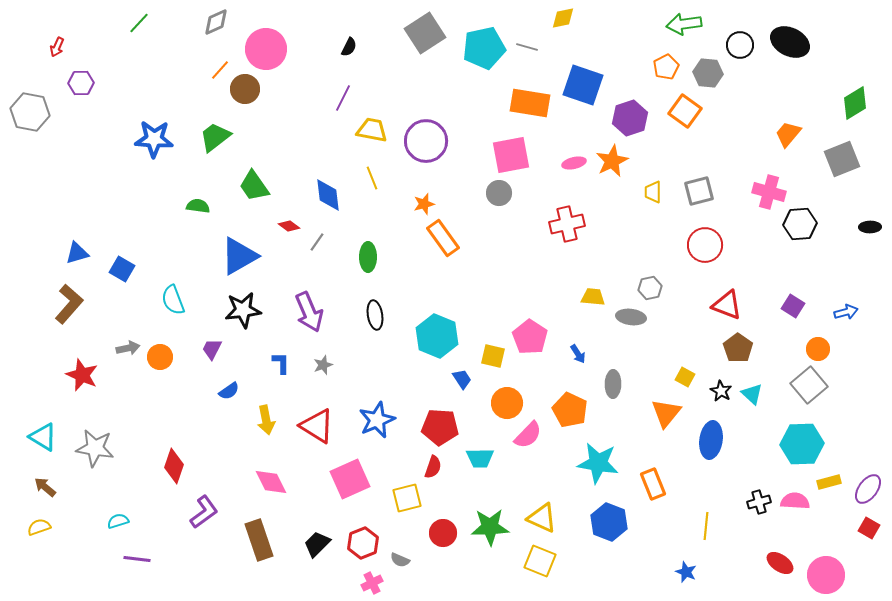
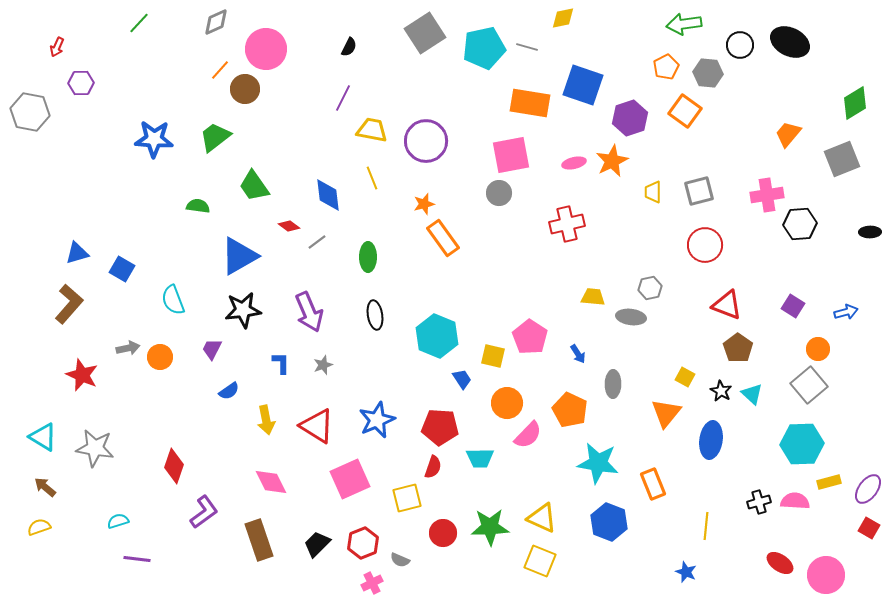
pink cross at (769, 192): moved 2 px left, 3 px down; rotated 24 degrees counterclockwise
black ellipse at (870, 227): moved 5 px down
gray line at (317, 242): rotated 18 degrees clockwise
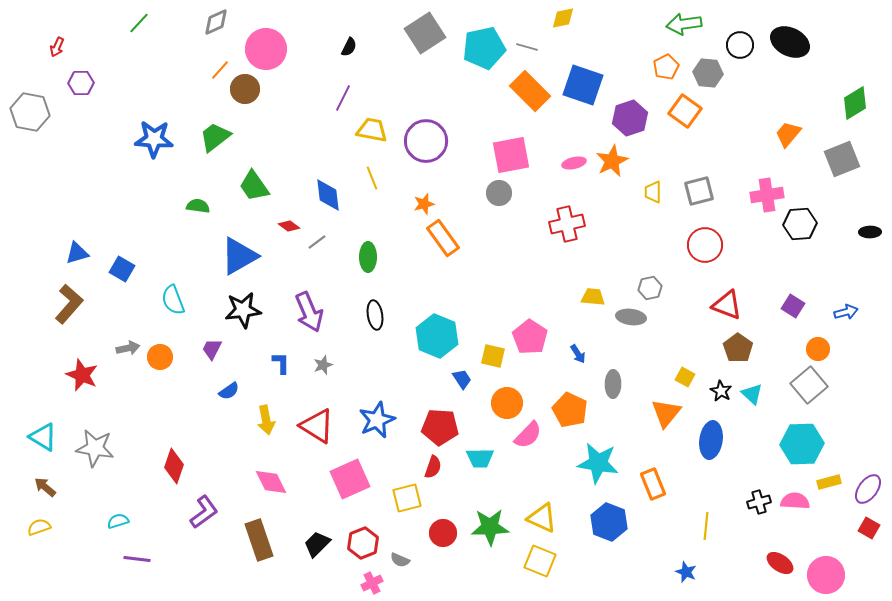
orange rectangle at (530, 103): moved 12 px up; rotated 36 degrees clockwise
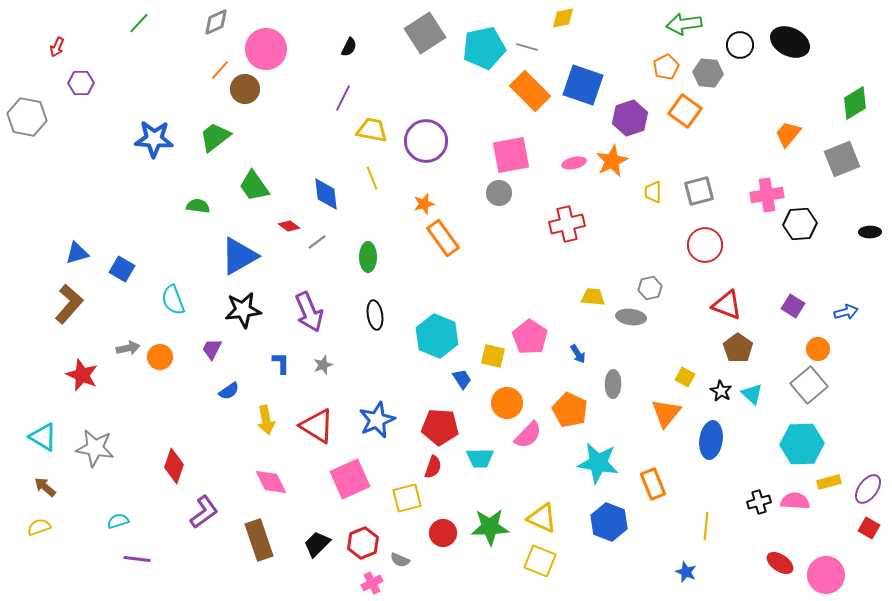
gray hexagon at (30, 112): moved 3 px left, 5 px down
blue diamond at (328, 195): moved 2 px left, 1 px up
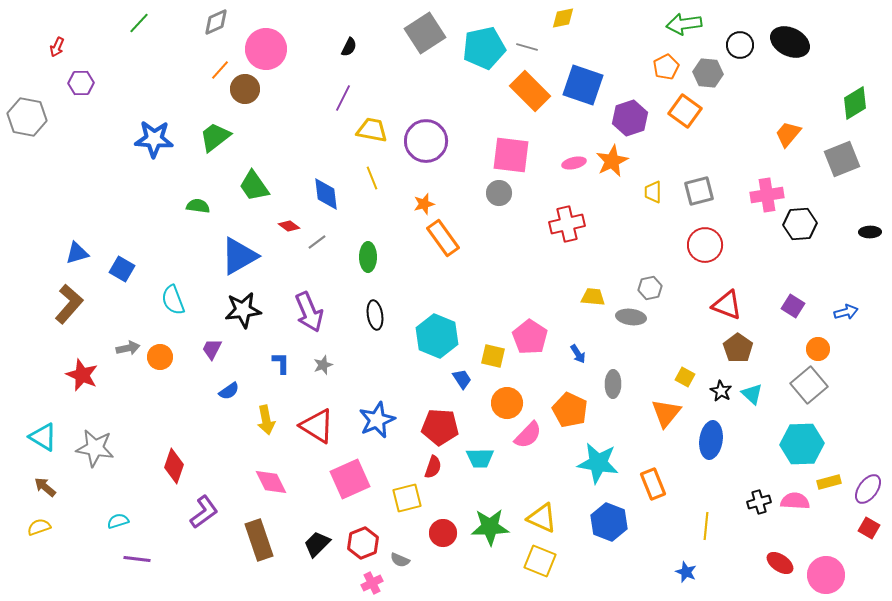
pink square at (511, 155): rotated 18 degrees clockwise
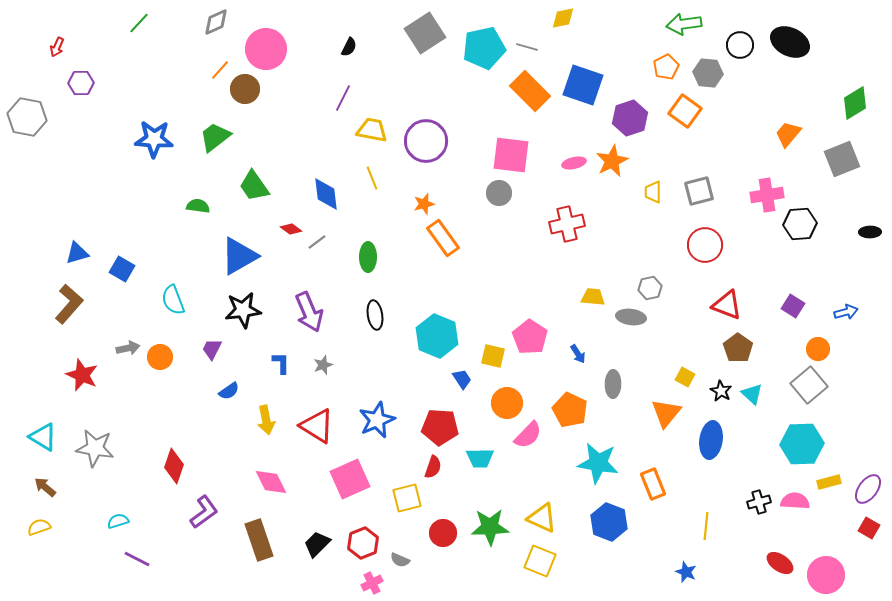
red diamond at (289, 226): moved 2 px right, 3 px down
purple line at (137, 559): rotated 20 degrees clockwise
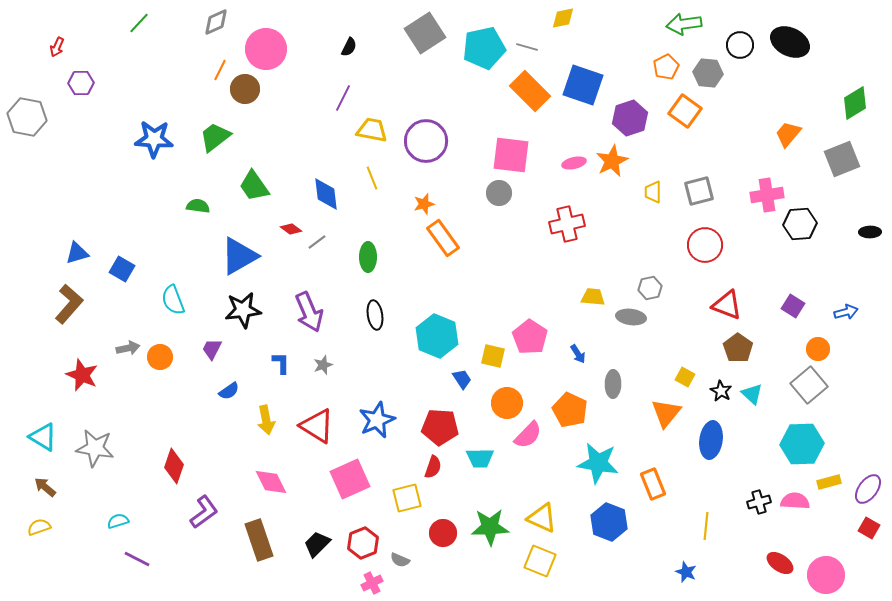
orange line at (220, 70): rotated 15 degrees counterclockwise
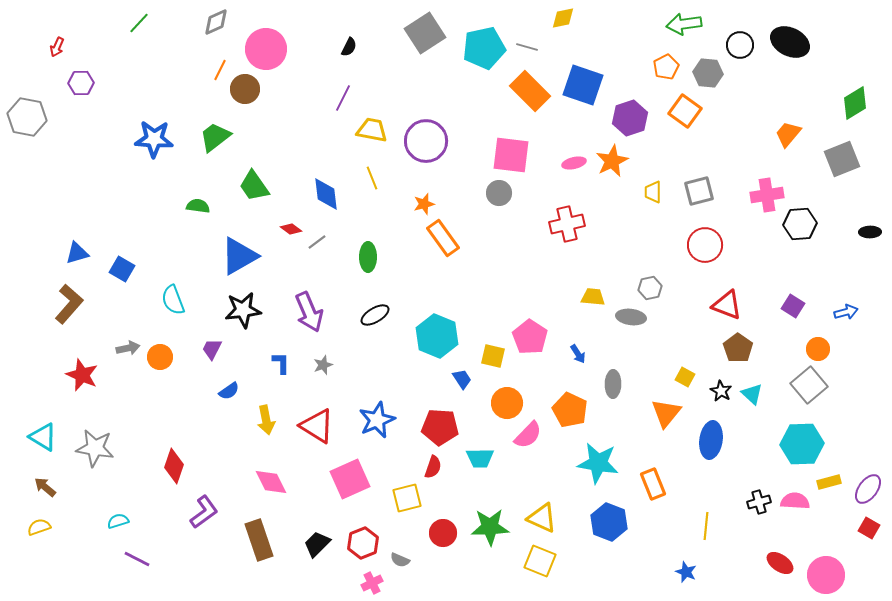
black ellipse at (375, 315): rotated 68 degrees clockwise
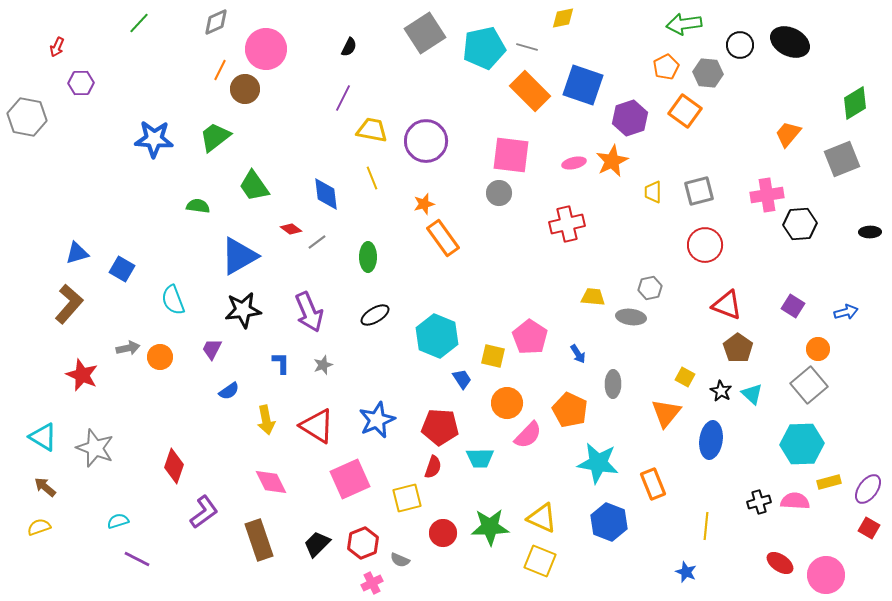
gray star at (95, 448): rotated 12 degrees clockwise
